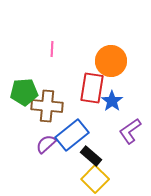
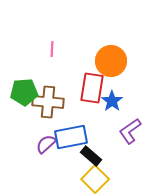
brown cross: moved 1 px right, 4 px up
blue rectangle: moved 1 px left, 2 px down; rotated 28 degrees clockwise
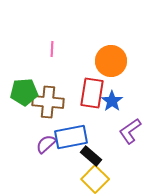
red rectangle: moved 5 px down
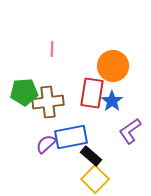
orange circle: moved 2 px right, 5 px down
brown cross: rotated 12 degrees counterclockwise
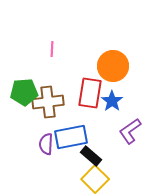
red rectangle: moved 2 px left
purple semicircle: rotated 45 degrees counterclockwise
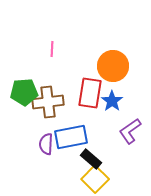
black rectangle: moved 3 px down
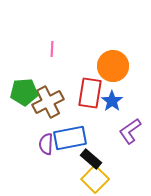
brown cross: rotated 20 degrees counterclockwise
blue rectangle: moved 1 px left, 1 px down
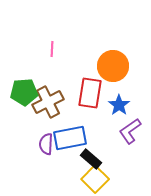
blue star: moved 7 px right, 4 px down
